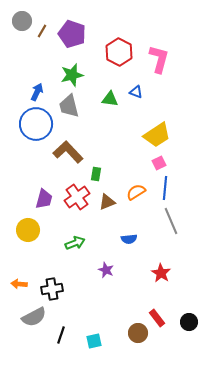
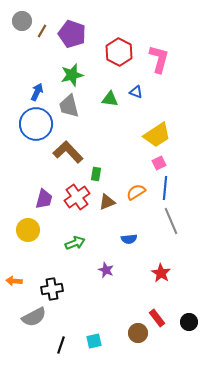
orange arrow: moved 5 px left, 3 px up
black line: moved 10 px down
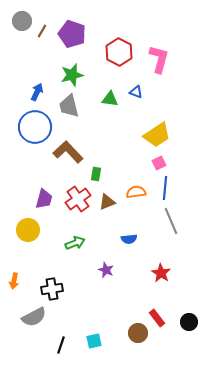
blue circle: moved 1 px left, 3 px down
orange semicircle: rotated 24 degrees clockwise
red cross: moved 1 px right, 2 px down
orange arrow: rotated 84 degrees counterclockwise
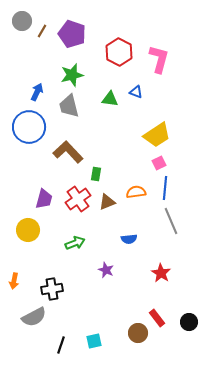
blue circle: moved 6 px left
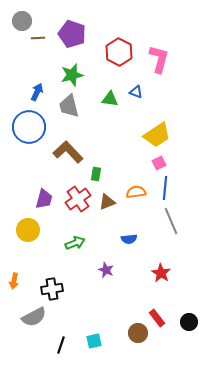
brown line: moved 4 px left, 7 px down; rotated 56 degrees clockwise
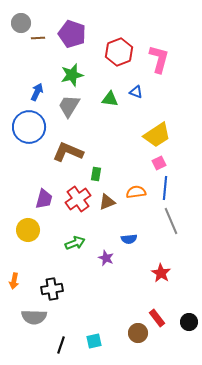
gray circle: moved 1 px left, 2 px down
red hexagon: rotated 12 degrees clockwise
gray trapezoid: rotated 45 degrees clockwise
brown L-shape: rotated 24 degrees counterclockwise
purple star: moved 12 px up
gray semicircle: rotated 30 degrees clockwise
